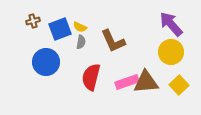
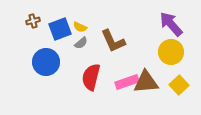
gray semicircle: moved 1 px down; rotated 40 degrees clockwise
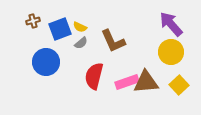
red semicircle: moved 3 px right, 1 px up
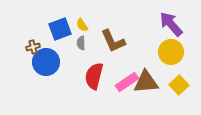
brown cross: moved 26 px down
yellow semicircle: moved 2 px right, 2 px up; rotated 32 degrees clockwise
gray semicircle: rotated 128 degrees clockwise
pink rectangle: rotated 15 degrees counterclockwise
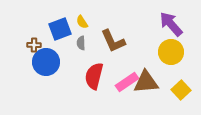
yellow semicircle: moved 3 px up
brown cross: moved 1 px right, 2 px up; rotated 16 degrees clockwise
yellow square: moved 2 px right, 5 px down
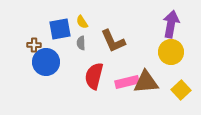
purple arrow: rotated 52 degrees clockwise
blue square: rotated 10 degrees clockwise
pink rectangle: rotated 20 degrees clockwise
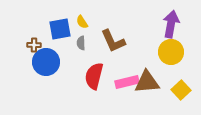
brown triangle: moved 1 px right
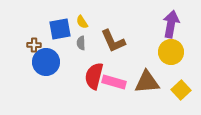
pink rectangle: moved 13 px left; rotated 30 degrees clockwise
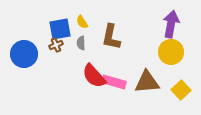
brown L-shape: moved 2 px left, 4 px up; rotated 36 degrees clockwise
brown cross: moved 22 px right; rotated 24 degrees counterclockwise
blue circle: moved 22 px left, 8 px up
red semicircle: rotated 56 degrees counterclockwise
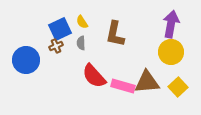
blue square: rotated 15 degrees counterclockwise
brown L-shape: moved 4 px right, 3 px up
brown cross: moved 1 px down
blue circle: moved 2 px right, 6 px down
pink rectangle: moved 9 px right, 4 px down
yellow square: moved 3 px left, 3 px up
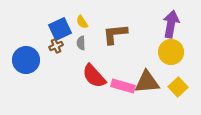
brown L-shape: rotated 72 degrees clockwise
